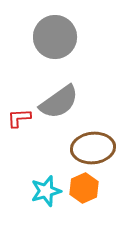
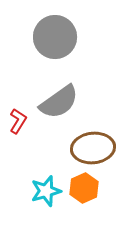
red L-shape: moved 1 px left, 3 px down; rotated 125 degrees clockwise
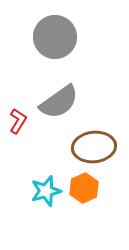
brown ellipse: moved 1 px right, 1 px up
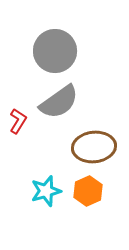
gray circle: moved 14 px down
orange hexagon: moved 4 px right, 3 px down
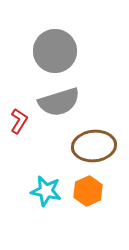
gray semicircle: rotated 18 degrees clockwise
red L-shape: moved 1 px right
brown ellipse: moved 1 px up
cyan star: rotated 28 degrees clockwise
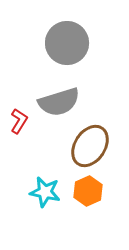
gray circle: moved 12 px right, 8 px up
brown ellipse: moved 4 px left; rotated 51 degrees counterclockwise
cyan star: moved 1 px left, 1 px down
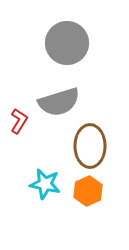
brown ellipse: rotated 33 degrees counterclockwise
cyan star: moved 8 px up
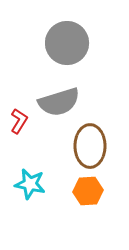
cyan star: moved 15 px left
orange hexagon: rotated 20 degrees clockwise
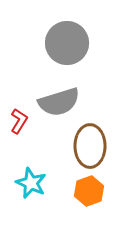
cyan star: moved 1 px right, 1 px up; rotated 12 degrees clockwise
orange hexagon: moved 1 px right; rotated 16 degrees counterclockwise
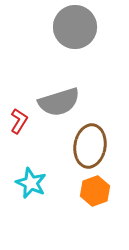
gray circle: moved 8 px right, 16 px up
brown ellipse: rotated 9 degrees clockwise
orange hexagon: moved 6 px right
